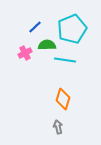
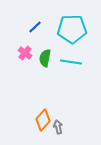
cyan pentagon: rotated 20 degrees clockwise
green semicircle: moved 2 px left, 13 px down; rotated 78 degrees counterclockwise
pink cross: rotated 24 degrees counterclockwise
cyan line: moved 6 px right, 2 px down
orange diamond: moved 20 px left, 21 px down; rotated 25 degrees clockwise
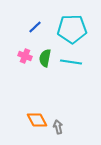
pink cross: moved 3 px down; rotated 16 degrees counterclockwise
orange diamond: moved 6 px left; rotated 70 degrees counterclockwise
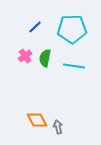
pink cross: rotated 32 degrees clockwise
cyan line: moved 3 px right, 4 px down
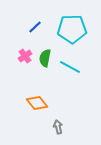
cyan line: moved 4 px left, 1 px down; rotated 20 degrees clockwise
orange diamond: moved 17 px up; rotated 10 degrees counterclockwise
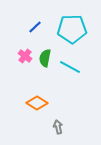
pink cross: rotated 16 degrees counterclockwise
orange diamond: rotated 20 degrees counterclockwise
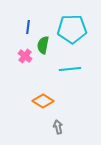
blue line: moved 7 px left; rotated 40 degrees counterclockwise
green semicircle: moved 2 px left, 13 px up
cyan line: moved 2 px down; rotated 35 degrees counterclockwise
orange diamond: moved 6 px right, 2 px up
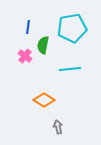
cyan pentagon: moved 1 px up; rotated 8 degrees counterclockwise
orange diamond: moved 1 px right, 1 px up
